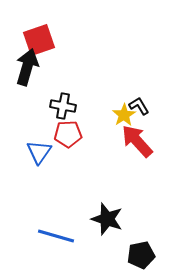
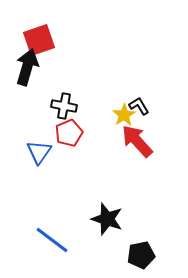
black cross: moved 1 px right
red pentagon: moved 1 px right, 1 px up; rotated 20 degrees counterclockwise
blue line: moved 4 px left, 4 px down; rotated 21 degrees clockwise
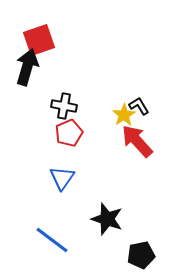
blue triangle: moved 23 px right, 26 px down
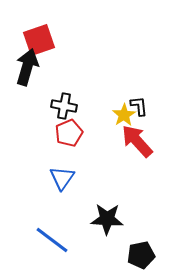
black L-shape: rotated 25 degrees clockwise
black star: rotated 16 degrees counterclockwise
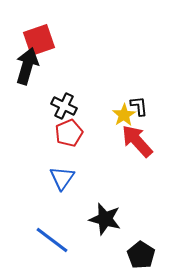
black arrow: moved 1 px up
black cross: rotated 15 degrees clockwise
black star: moved 2 px left; rotated 12 degrees clockwise
black pentagon: rotated 28 degrees counterclockwise
